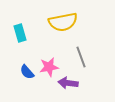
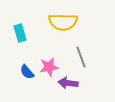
yellow semicircle: rotated 12 degrees clockwise
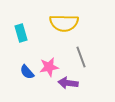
yellow semicircle: moved 1 px right, 1 px down
cyan rectangle: moved 1 px right
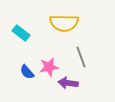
cyan rectangle: rotated 36 degrees counterclockwise
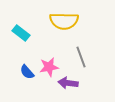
yellow semicircle: moved 2 px up
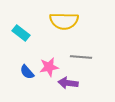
gray line: rotated 65 degrees counterclockwise
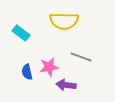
gray line: rotated 15 degrees clockwise
blue semicircle: rotated 28 degrees clockwise
purple arrow: moved 2 px left, 2 px down
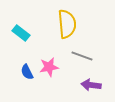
yellow semicircle: moved 3 px right, 3 px down; rotated 96 degrees counterclockwise
gray line: moved 1 px right, 1 px up
blue semicircle: rotated 14 degrees counterclockwise
purple arrow: moved 25 px right
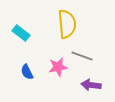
pink star: moved 9 px right
